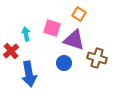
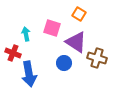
purple triangle: moved 2 px right, 2 px down; rotated 15 degrees clockwise
red cross: moved 2 px right, 2 px down; rotated 28 degrees counterclockwise
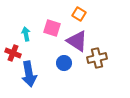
purple triangle: moved 1 px right, 1 px up
brown cross: rotated 30 degrees counterclockwise
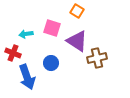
orange square: moved 2 px left, 3 px up
cyan arrow: rotated 88 degrees counterclockwise
blue circle: moved 13 px left
blue arrow: moved 2 px left, 3 px down; rotated 10 degrees counterclockwise
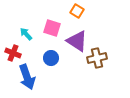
cyan arrow: rotated 56 degrees clockwise
blue circle: moved 5 px up
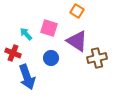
pink square: moved 3 px left
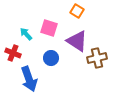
blue arrow: moved 2 px right, 2 px down
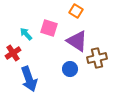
orange square: moved 1 px left
red cross: rotated 35 degrees clockwise
blue circle: moved 19 px right, 11 px down
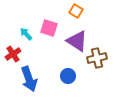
red cross: moved 1 px down
blue circle: moved 2 px left, 7 px down
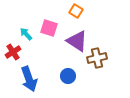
red cross: moved 2 px up
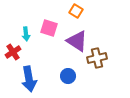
cyan arrow: rotated 144 degrees counterclockwise
blue arrow: rotated 10 degrees clockwise
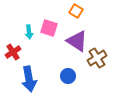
cyan arrow: moved 3 px right, 2 px up
brown cross: rotated 18 degrees counterclockwise
